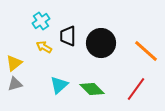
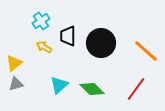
gray triangle: moved 1 px right
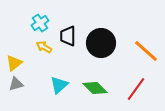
cyan cross: moved 1 px left, 2 px down
green diamond: moved 3 px right, 1 px up
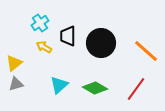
green diamond: rotated 15 degrees counterclockwise
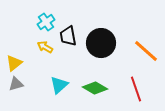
cyan cross: moved 6 px right, 1 px up
black trapezoid: rotated 10 degrees counterclockwise
yellow arrow: moved 1 px right
red line: rotated 55 degrees counterclockwise
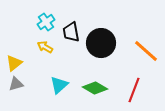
black trapezoid: moved 3 px right, 4 px up
red line: moved 2 px left, 1 px down; rotated 40 degrees clockwise
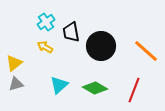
black circle: moved 3 px down
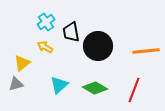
black circle: moved 3 px left
orange line: rotated 48 degrees counterclockwise
yellow triangle: moved 8 px right
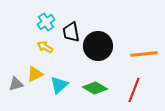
orange line: moved 2 px left, 3 px down
yellow triangle: moved 13 px right, 11 px down; rotated 12 degrees clockwise
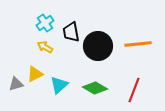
cyan cross: moved 1 px left, 1 px down
orange line: moved 6 px left, 10 px up
